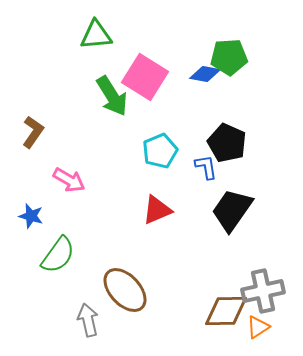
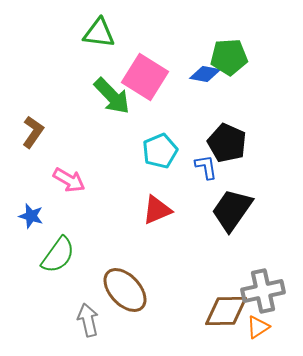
green triangle: moved 3 px right, 2 px up; rotated 12 degrees clockwise
green arrow: rotated 12 degrees counterclockwise
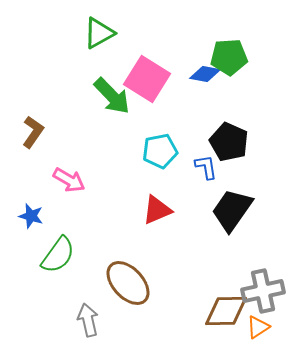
green triangle: rotated 36 degrees counterclockwise
pink square: moved 2 px right, 2 px down
black pentagon: moved 2 px right, 1 px up
cyan pentagon: rotated 12 degrees clockwise
brown ellipse: moved 3 px right, 7 px up
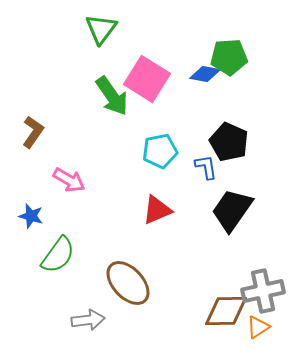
green triangle: moved 2 px right, 4 px up; rotated 24 degrees counterclockwise
green arrow: rotated 9 degrees clockwise
gray arrow: rotated 96 degrees clockwise
